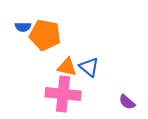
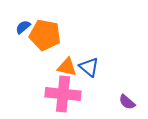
blue semicircle: rotated 140 degrees clockwise
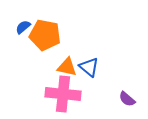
purple semicircle: moved 3 px up
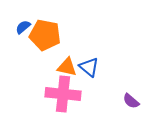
purple semicircle: moved 4 px right, 2 px down
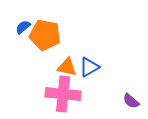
blue triangle: rotated 50 degrees clockwise
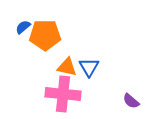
orange pentagon: rotated 12 degrees counterclockwise
blue triangle: rotated 30 degrees counterclockwise
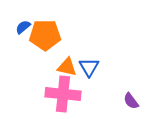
purple semicircle: rotated 12 degrees clockwise
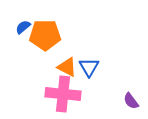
orange triangle: rotated 15 degrees clockwise
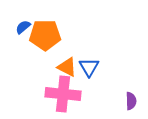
purple semicircle: rotated 144 degrees counterclockwise
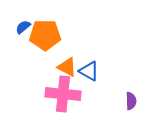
blue triangle: moved 4 px down; rotated 30 degrees counterclockwise
